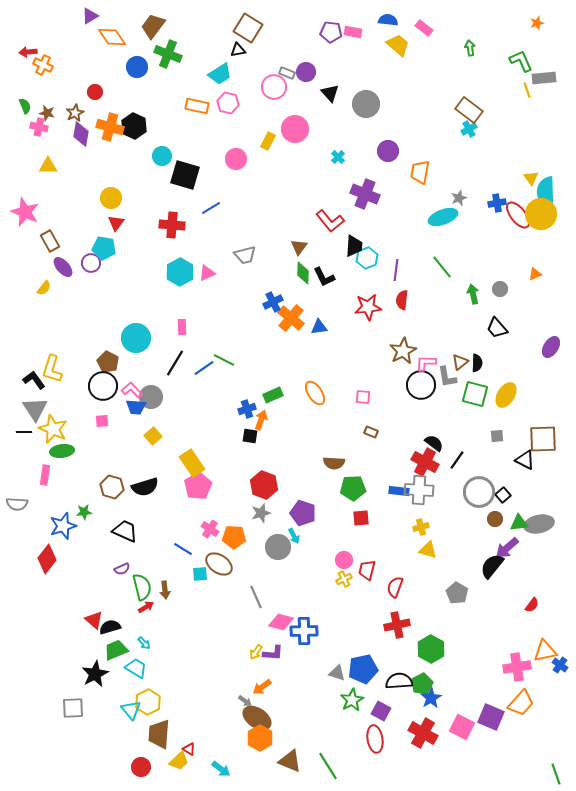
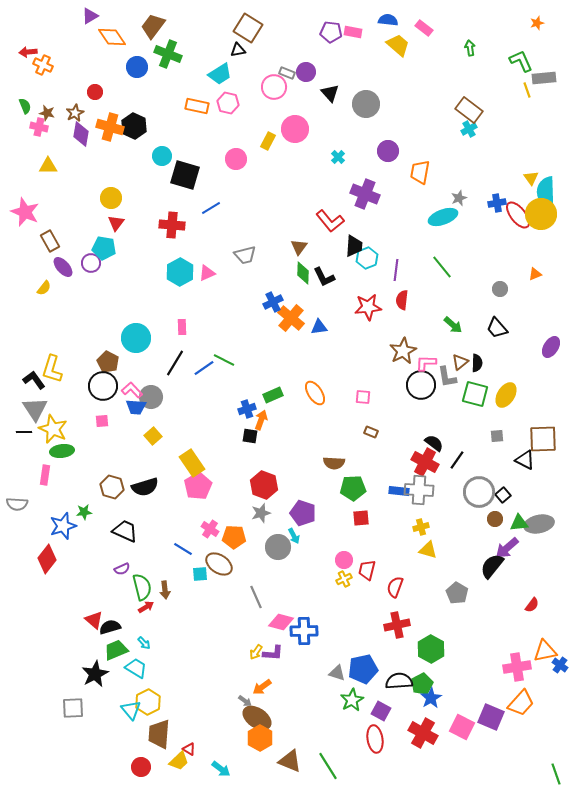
green arrow at (473, 294): moved 20 px left, 31 px down; rotated 144 degrees clockwise
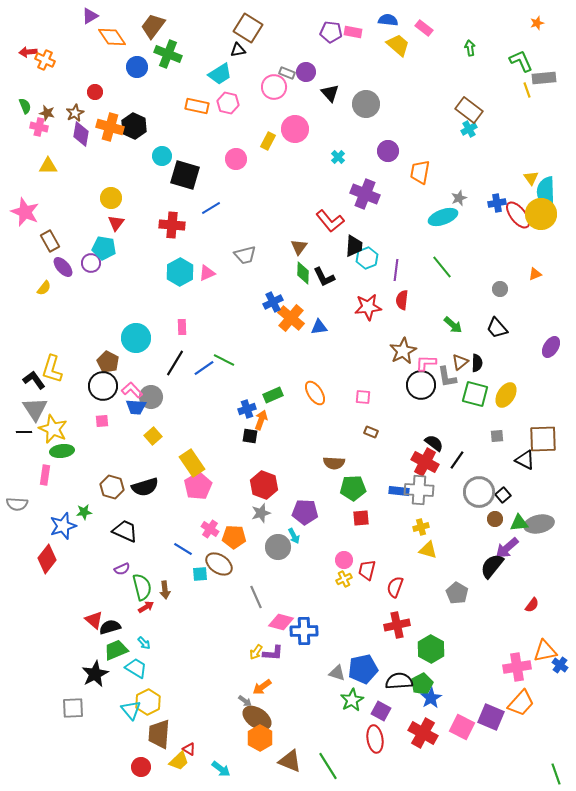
orange cross at (43, 65): moved 2 px right, 5 px up
purple pentagon at (303, 513): moved 2 px right, 1 px up; rotated 15 degrees counterclockwise
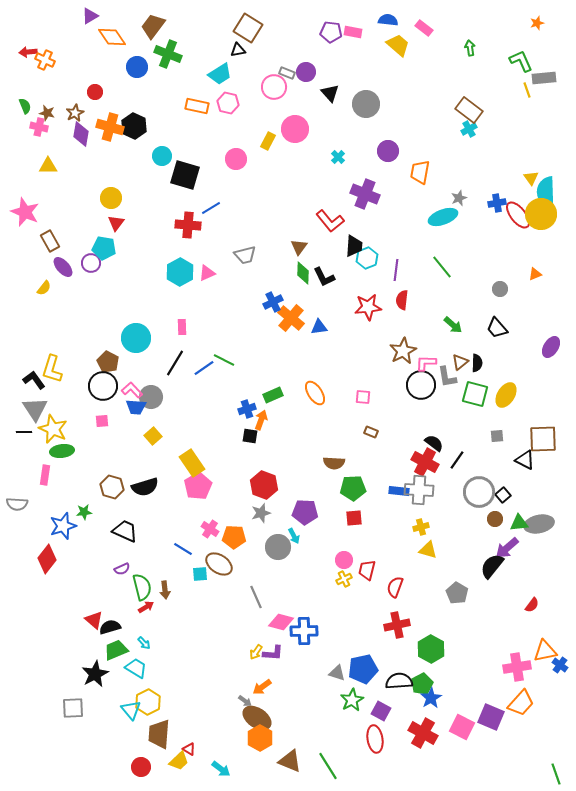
red cross at (172, 225): moved 16 px right
red square at (361, 518): moved 7 px left
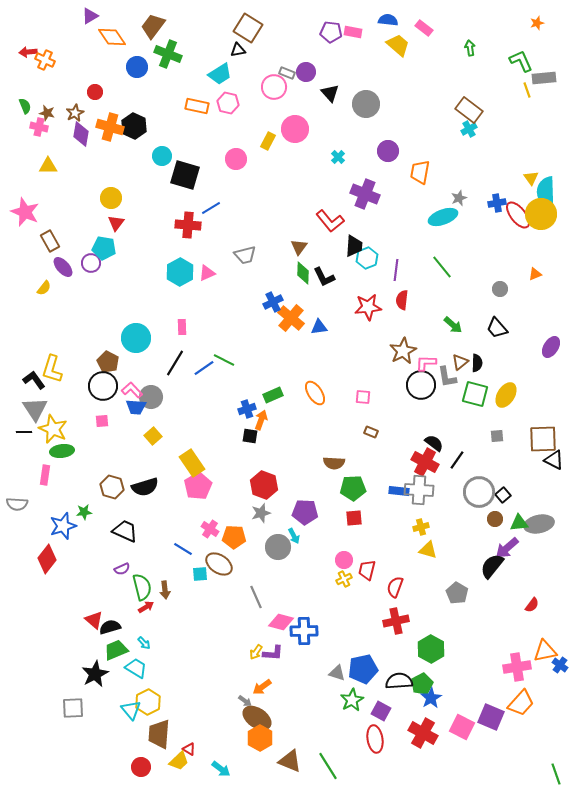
black triangle at (525, 460): moved 29 px right
red cross at (397, 625): moved 1 px left, 4 px up
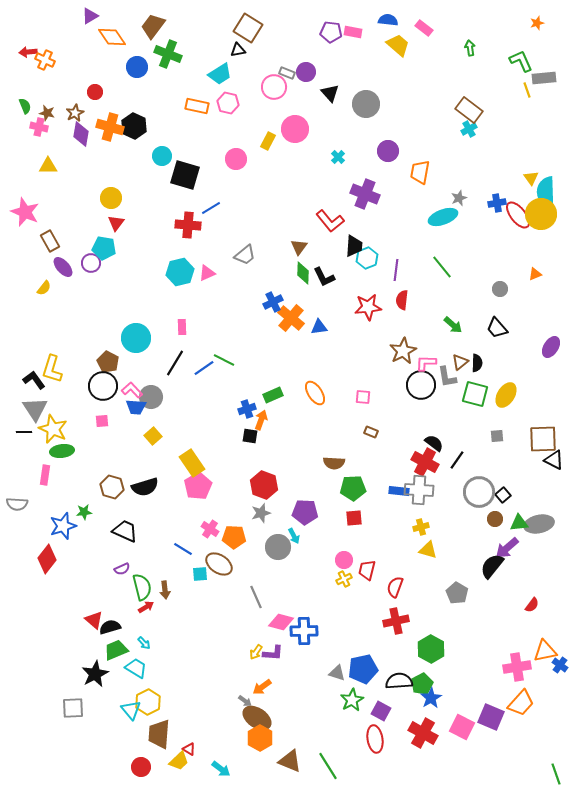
gray trapezoid at (245, 255): rotated 25 degrees counterclockwise
cyan hexagon at (180, 272): rotated 16 degrees clockwise
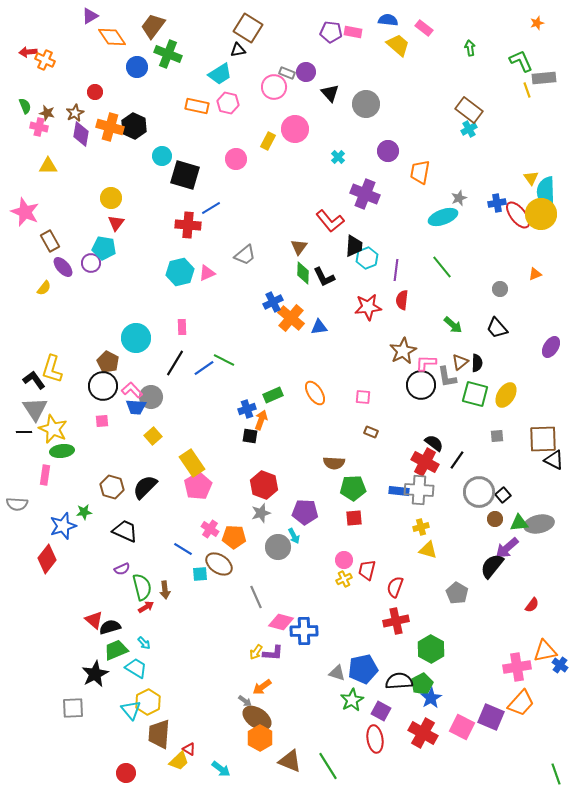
black semicircle at (145, 487): rotated 152 degrees clockwise
red circle at (141, 767): moved 15 px left, 6 px down
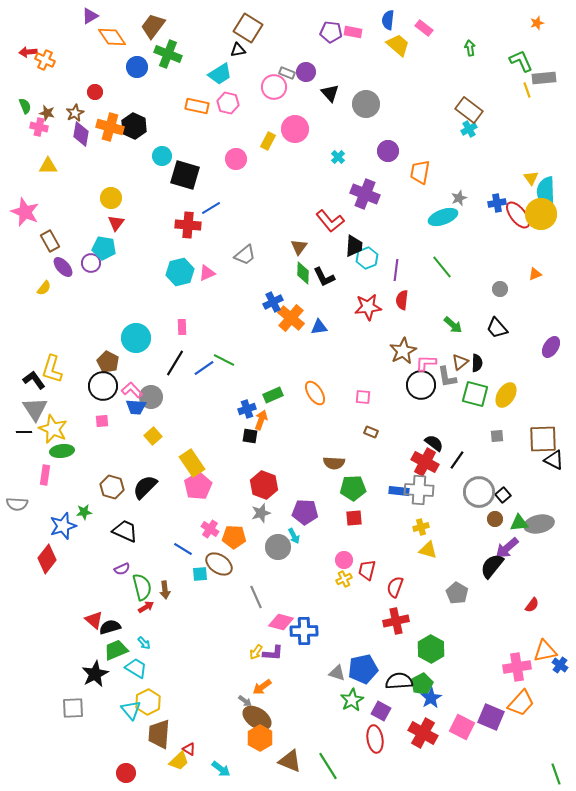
blue semicircle at (388, 20): rotated 90 degrees counterclockwise
